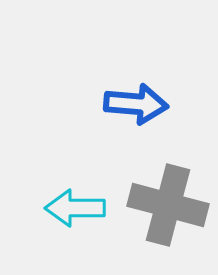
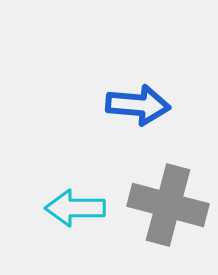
blue arrow: moved 2 px right, 1 px down
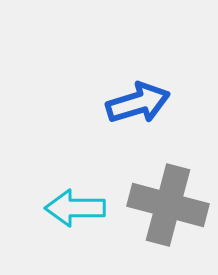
blue arrow: moved 2 px up; rotated 22 degrees counterclockwise
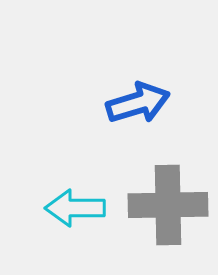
gray cross: rotated 16 degrees counterclockwise
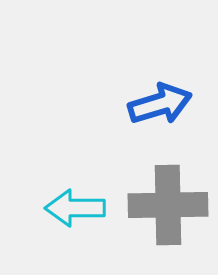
blue arrow: moved 22 px right, 1 px down
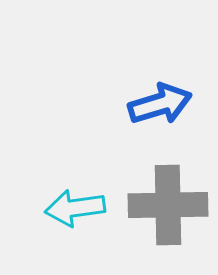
cyan arrow: rotated 8 degrees counterclockwise
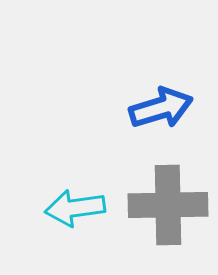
blue arrow: moved 1 px right, 4 px down
